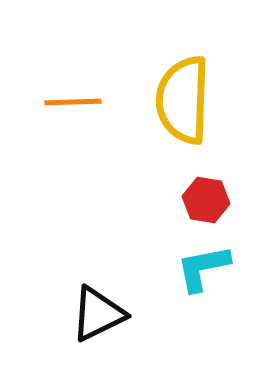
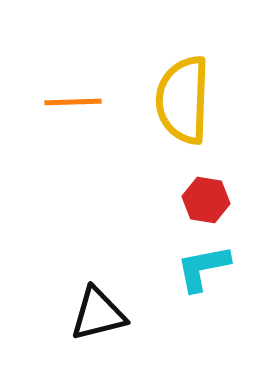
black triangle: rotated 12 degrees clockwise
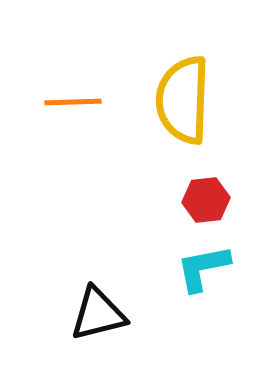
red hexagon: rotated 15 degrees counterclockwise
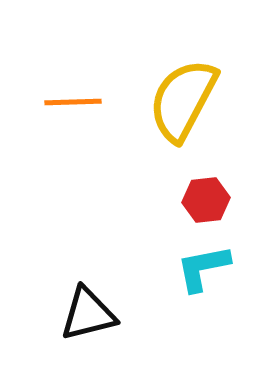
yellow semicircle: rotated 26 degrees clockwise
black triangle: moved 10 px left
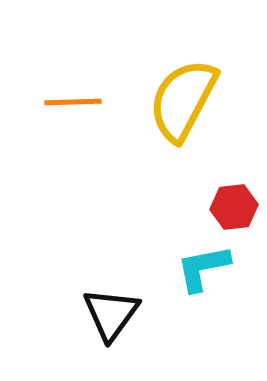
red hexagon: moved 28 px right, 7 px down
black triangle: moved 23 px right; rotated 40 degrees counterclockwise
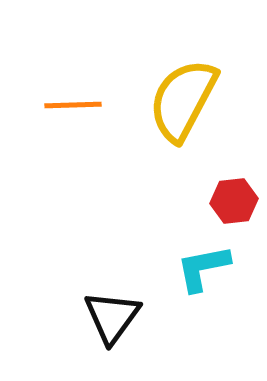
orange line: moved 3 px down
red hexagon: moved 6 px up
black triangle: moved 1 px right, 3 px down
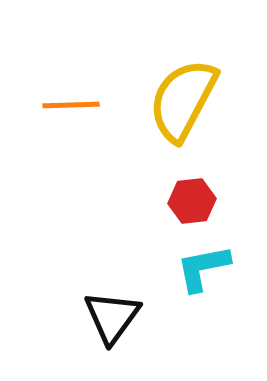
orange line: moved 2 px left
red hexagon: moved 42 px left
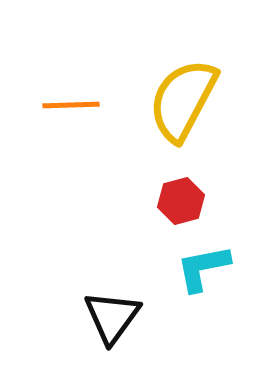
red hexagon: moved 11 px left; rotated 9 degrees counterclockwise
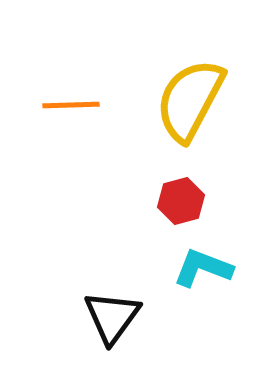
yellow semicircle: moved 7 px right
cyan L-shape: rotated 32 degrees clockwise
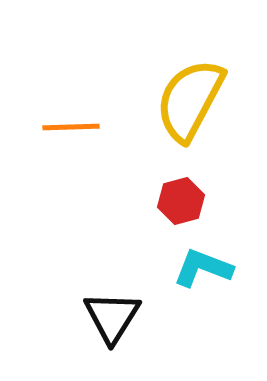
orange line: moved 22 px down
black triangle: rotated 4 degrees counterclockwise
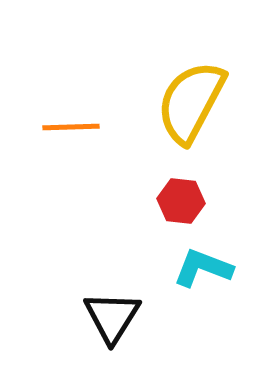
yellow semicircle: moved 1 px right, 2 px down
red hexagon: rotated 21 degrees clockwise
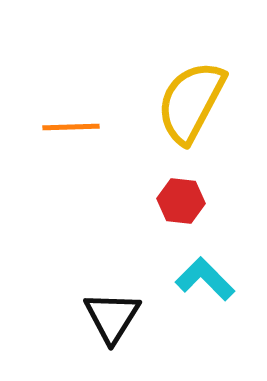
cyan L-shape: moved 2 px right, 11 px down; rotated 24 degrees clockwise
